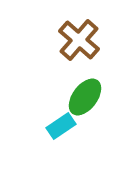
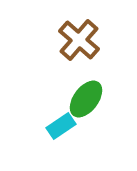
green ellipse: moved 1 px right, 2 px down
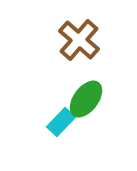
cyan rectangle: moved 4 px up; rotated 12 degrees counterclockwise
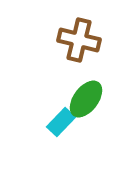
brown cross: rotated 27 degrees counterclockwise
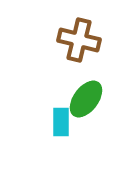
cyan rectangle: rotated 44 degrees counterclockwise
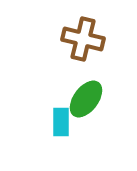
brown cross: moved 4 px right, 1 px up
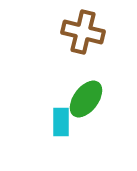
brown cross: moved 7 px up
